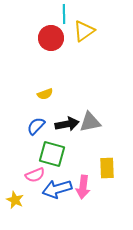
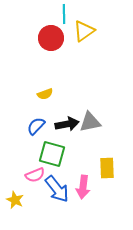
blue arrow: rotated 112 degrees counterclockwise
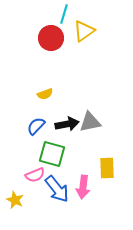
cyan line: rotated 18 degrees clockwise
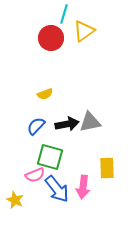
green square: moved 2 px left, 3 px down
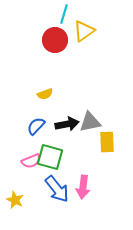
red circle: moved 4 px right, 2 px down
yellow rectangle: moved 26 px up
pink semicircle: moved 4 px left, 14 px up
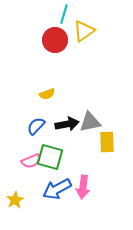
yellow semicircle: moved 2 px right
blue arrow: rotated 100 degrees clockwise
yellow star: rotated 18 degrees clockwise
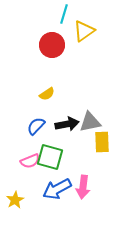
red circle: moved 3 px left, 5 px down
yellow semicircle: rotated 14 degrees counterclockwise
yellow rectangle: moved 5 px left
pink semicircle: moved 1 px left
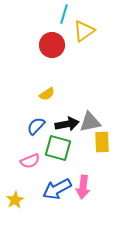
green square: moved 8 px right, 9 px up
